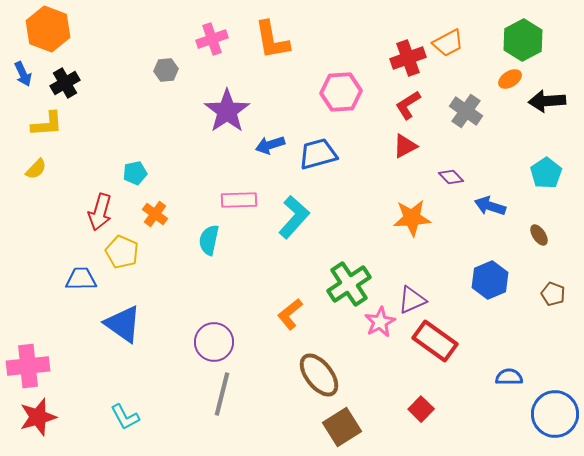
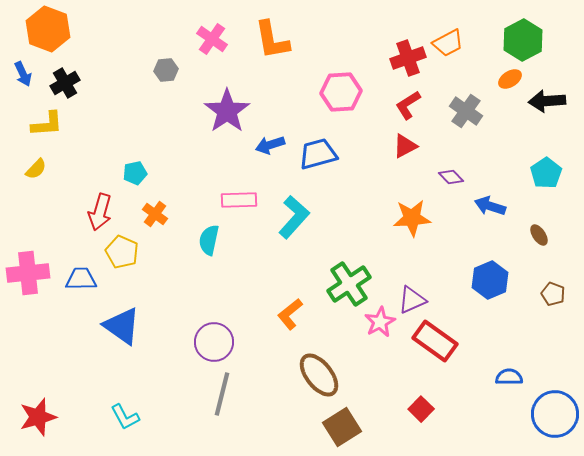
pink cross at (212, 39): rotated 36 degrees counterclockwise
blue triangle at (123, 324): moved 1 px left, 2 px down
pink cross at (28, 366): moved 93 px up
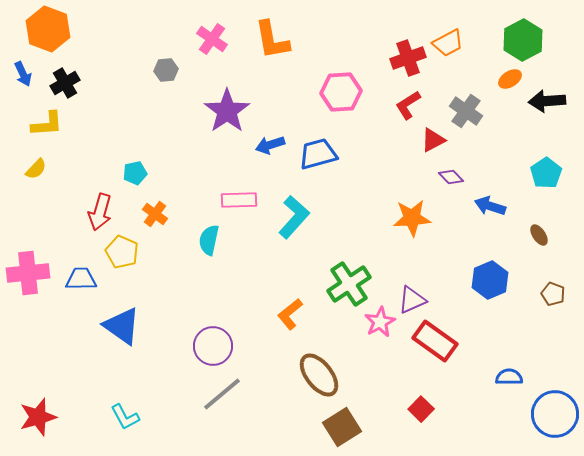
red triangle at (405, 146): moved 28 px right, 6 px up
purple circle at (214, 342): moved 1 px left, 4 px down
gray line at (222, 394): rotated 36 degrees clockwise
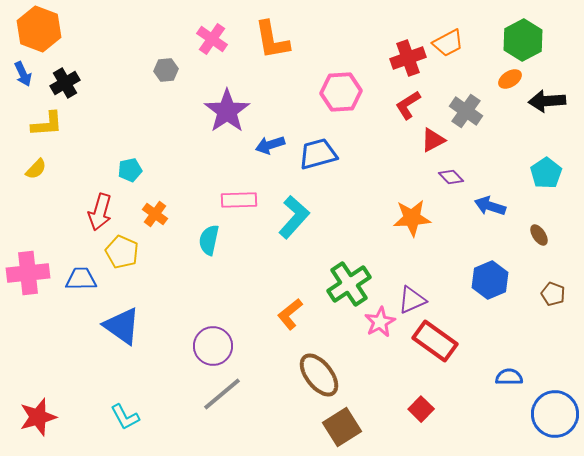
orange hexagon at (48, 29): moved 9 px left
cyan pentagon at (135, 173): moved 5 px left, 3 px up
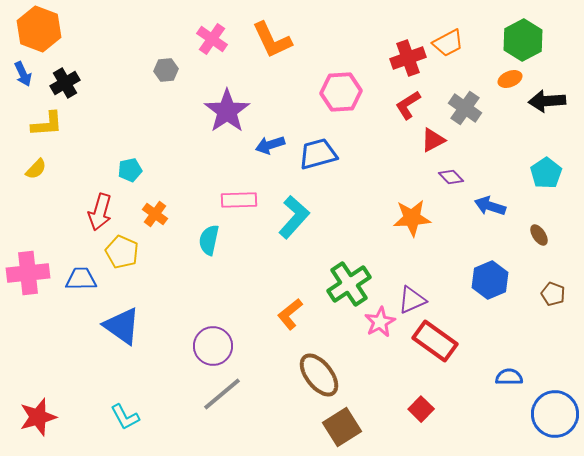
orange L-shape at (272, 40): rotated 15 degrees counterclockwise
orange ellipse at (510, 79): rotated 10 degrees clockwise
gray cross at (466, 111): moved 1 px left, 3 px up
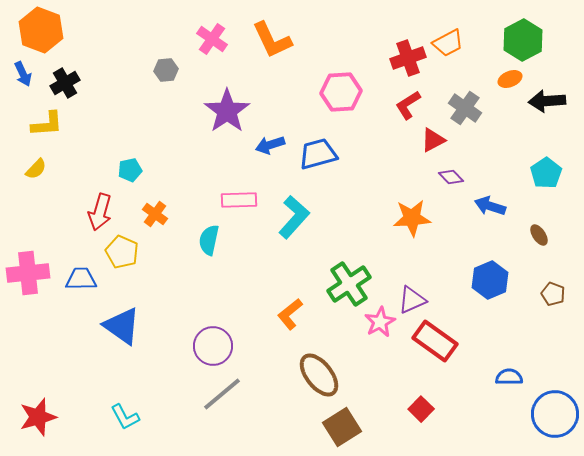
orange hexagon at (39, 29): moved 2 px right, 1 px down
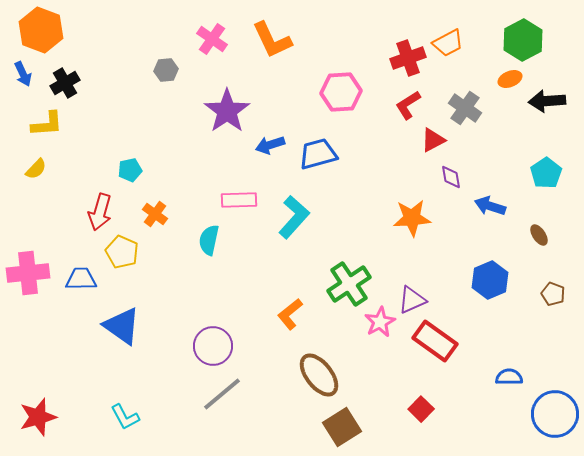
purple diamond at (451, 177): rotated 35 degrees clockwise
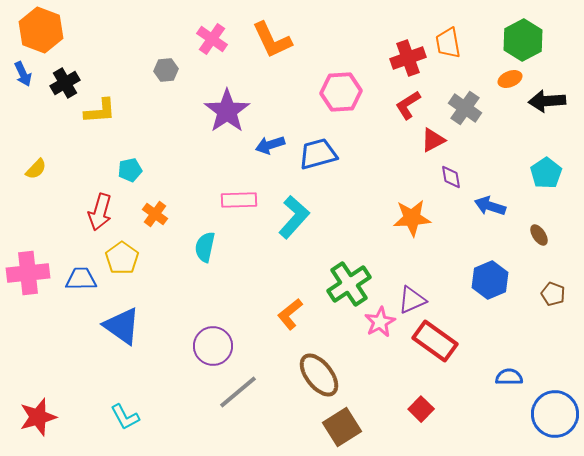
orange trapezoid at (448, 43): rotated 108 degrees clockwise
yellow L-shape at (47, 124): moved 53 px right, 13 px up
cyan semicircle at (209, 240): moved 4 px left, 7 px down
yellow pentagon at (122, 252): moved 6 px down; rotated 12 degrees clockwise
gray line at (222, 394): moved 16 px right, 2 px up
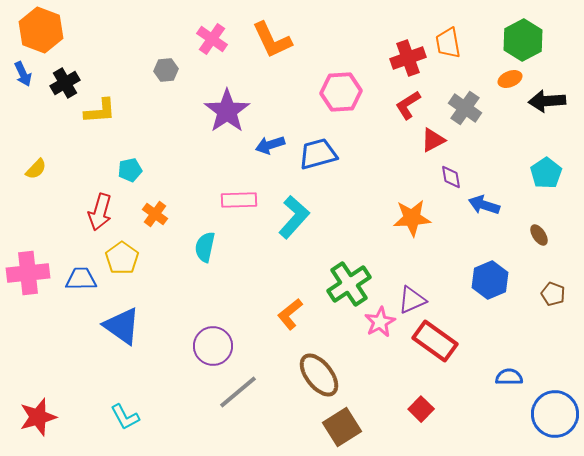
blue arrow at (490, 206): moved 6 px left, 1 px up
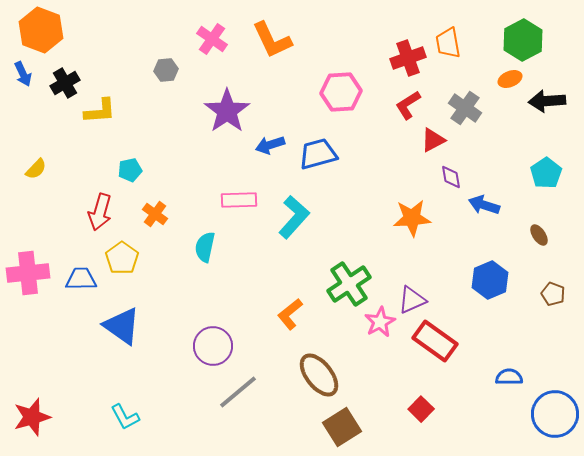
red star at (38, 417): moved 6 px left
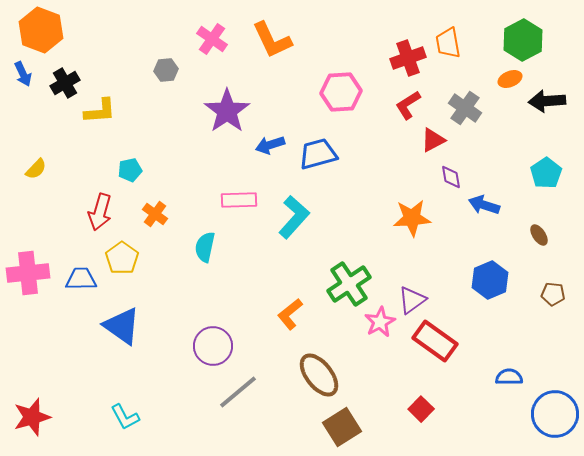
brown pentagon at (553, 294): rotated 15 degrees counterclockwise
purple triangle at (412, 300): rotated 12 degrees counterclockwise
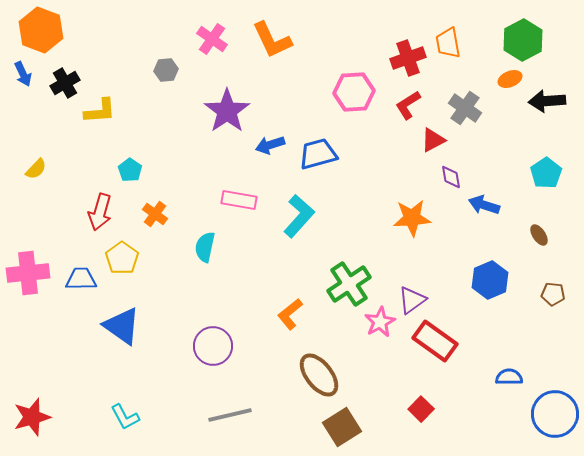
pink hexagon at (341, 92): moved 13 px right
cyan pentagon at (130, 170): rotated 25 degrees counterclockwise
pink rectangle at (239, 200): rotated 12 degrees clockwise
cyan L-shape at (294, 217): moved 5 px right, 1 px up
gray line at (238, 392): moved 8 px left, 23 px down; rotated 27 degrees clockwise
